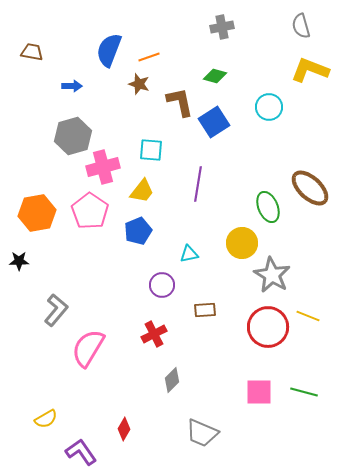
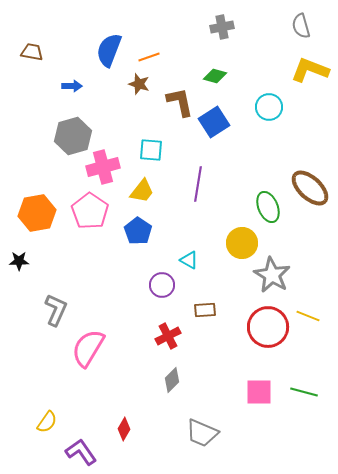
blue pentagon: rotated 16 degrees counterclockwise
cyan triangle: moved 6 px down; rotated 42 degrees clockwise
gray L-shape: rotated 16 degrees counterclockwise
red cross: moved 14 px right, 2 px down
yellow semicircle: moved 1 px right, 3 px down; rotated 25 degrees counterclockwise
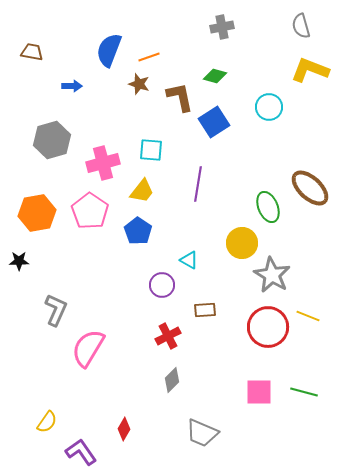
brown L-shape: moved 5 px up
gray hexagon: moved 21 px left, 4 px down
pink cross: moved 4 px up
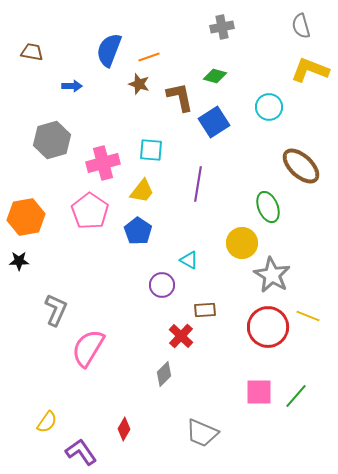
brown ellipse: moved 9 px left, 22 px up
orange hexagon: moved 11 px left, 4 px down
red cross: moved 13 px right; rotated 20 degrees counterclockwise
gray diamond: moved 8 px left, 6 px up
green line: moved 8 px left, 4 px down; rotated 64 degrees counterclockwise
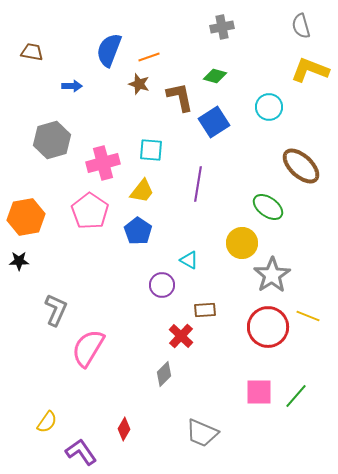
green ellipse: rotated 32 degrees counterclockwise
gray star: rotated 9 degrees clockwise
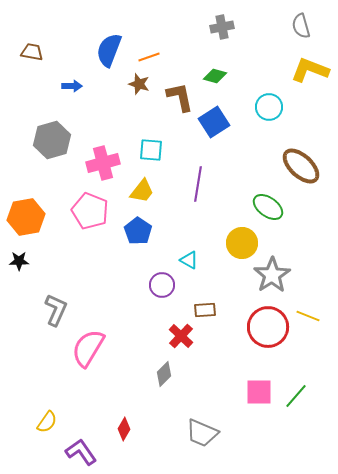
pink pentagon: rotated 12 degrees counterclockwise
